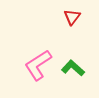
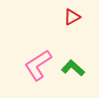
red triangle: rotated 24 degrees clockwise
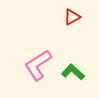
green L-shape: moved 4 px down
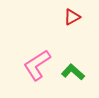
pink L-shape: moved 1 px left
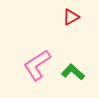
red triangle: moved 1 px left
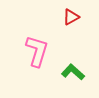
pink L-shape: moved 14 px up; rotated 140 degrees clockwise
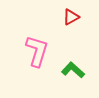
green L-shape: moved 2 px up
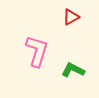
green L-shape: rotated 15 degrees counterclockwise
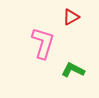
pink L-shape: moved 6 px right, 8 px up
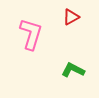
pink L-shape: moved 12 px left, 9 px up
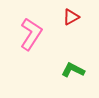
pink L-shape: rotated 16 degrees clockwise
